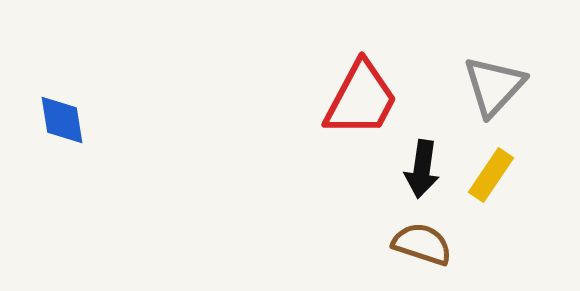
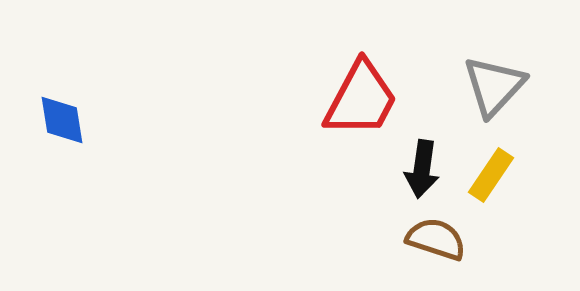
brown semicircle: moved 14 px right, 5 px up
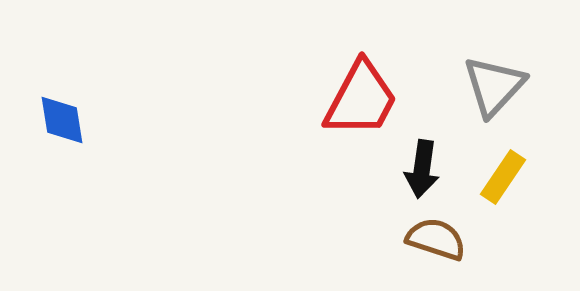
yellow rectangle: moved 12 px right, 2 px down
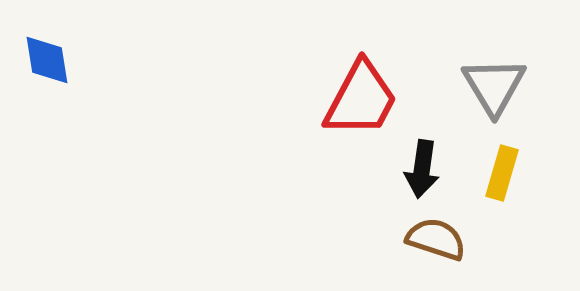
gray triangle: rotated 14 degrees counterclockwise
blue diamond: moved 15 px left, 60 px up
yellow rectangle: moved 1 px left, 4 px up; rotated 18 degrees counterclockwise
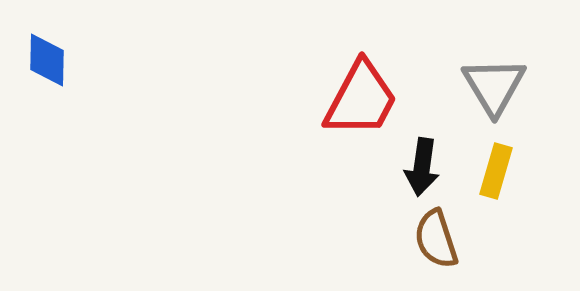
blue diamond: rotated 10 degrees clockwise
black arrow: moved 2 px up
yellow rectangle: moved 6 px left, 2 px up
brown semicircle: rotated 126 degrees counterclockwise
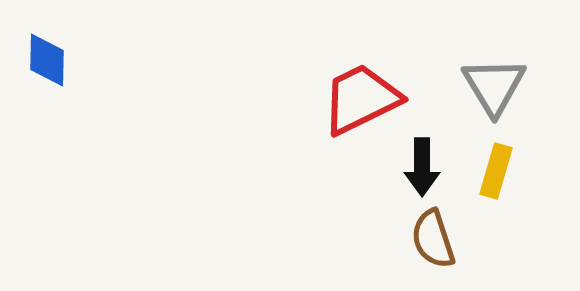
red trapezoid: rotated 144 degrees counterclockwise
black arrow: rotated 8 degrees counterclockwise
brown semicircle: moved 3 px left
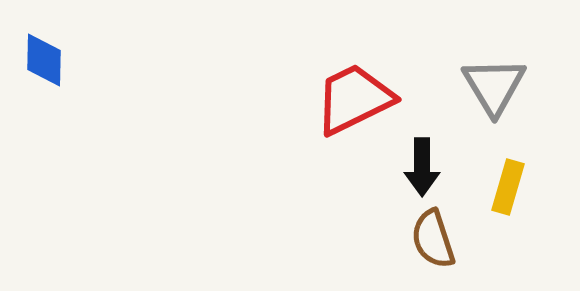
blue diamond: moved 3 px left
red trapezoid: moved 7 px left
yellow rectangle: moved 12 px right, 16 px down
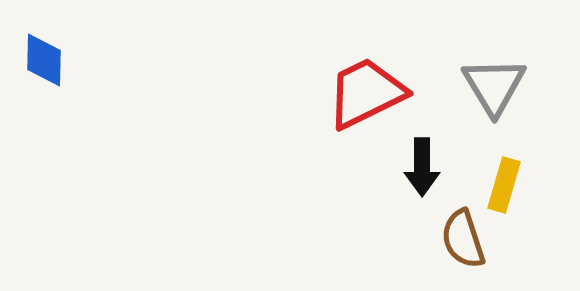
red trapezoid: moved 12 px right, 6 px up
yellow rectangle: moved 4 px left, 2 px up
brown semicircle: moved 30 px right
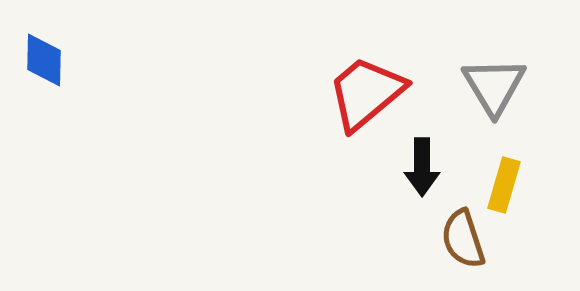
red trapezoid: rotated 14 degrees counterclockwise
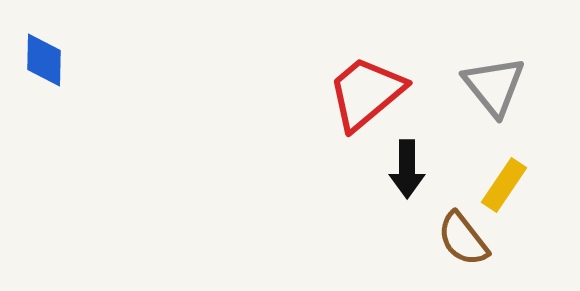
gray triangle: rotated 8 degrees counterclockwise
black arrow: moved 15 px left, 2 px down
yellow rectangle: rotated 18 degrees clockwise
brown semicircle: rotated 20 degrees counterclockwise
